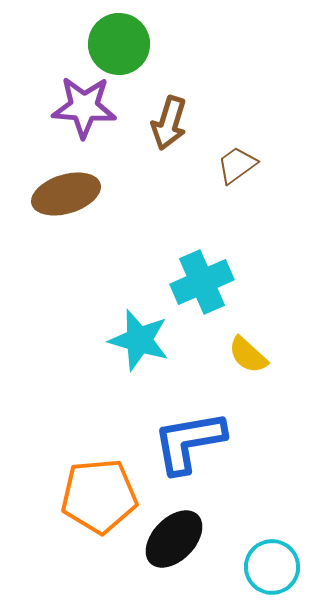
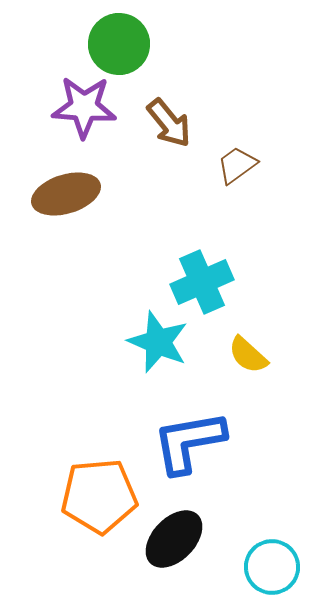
brown arrow: rotated 56 degrees counterclockwise
cyan star: moved 19 px right, 2 px down; rotated 6 degrees clockwise
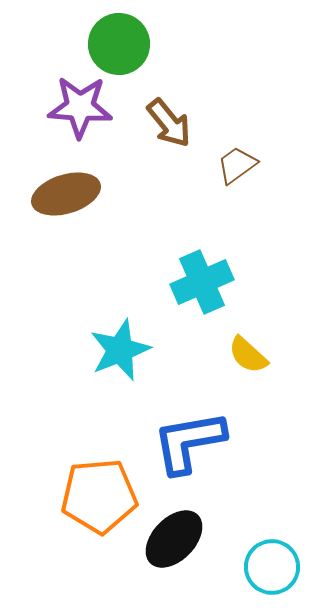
purple star: moved 4 px left
cyan star: moved 38 px left, 8 px down; rotated 28 degrees clockwise
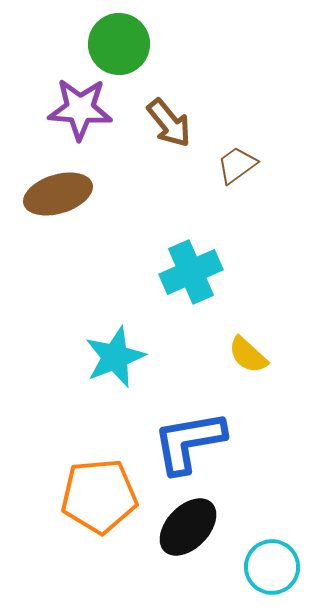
purple star: moved 2 px down
brown ellipse: moved 8 px left
cyan cross: moved 11 px left, 10 px up
cyan star: moved 5 px left, 7 px down
black ellipse: moved 14 px right, 12 px up
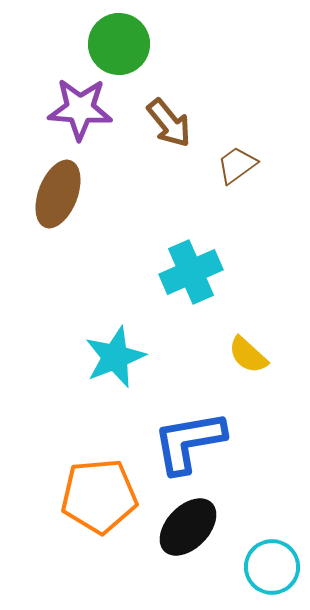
brown ellipse: rotated 52 degrees counterclockwise
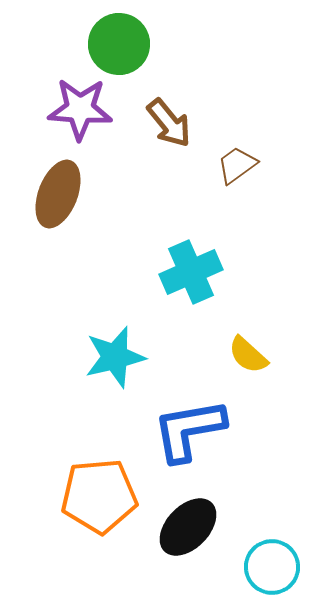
cyan star: rotated 8 degrees clockwise
blue L-shape: moved 12 px up
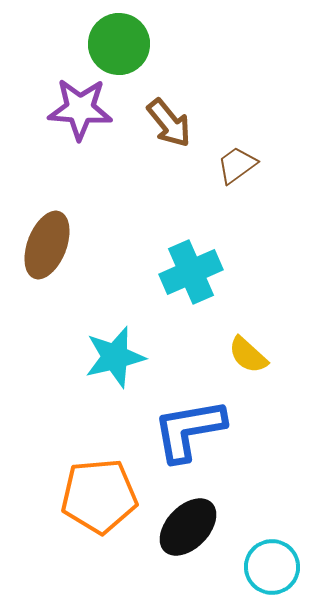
brown ellipse: moved 11 px left, 51 px down
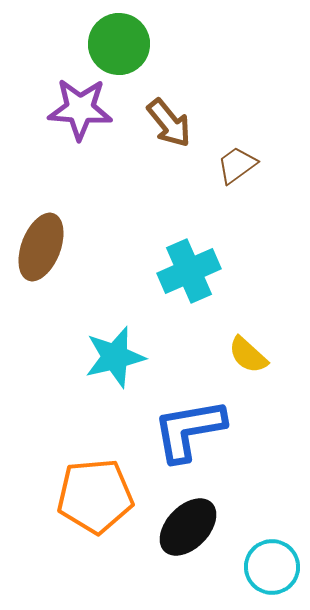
brown ellipse: moved 6 px left, 2 px down
cyan cross: moved 2 px left, 1 px up
orange pentagon: moved 4 px left
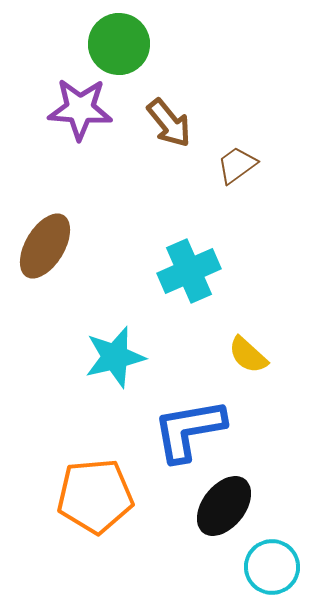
brown ellipse: moved 4 px right, 1 px up; rotated 10 degrees clockwise
black ellipse: moved 36 px right, 21 px up; rotated 6 degrees counterclockwise
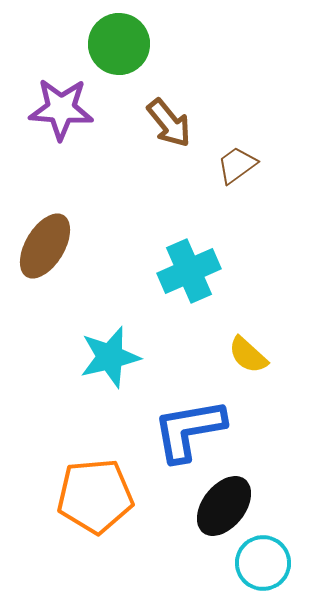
purple star: moved 19 px left
cyan star: moved 5 px left
cyan circle: moved 9 px left, 4 px up
